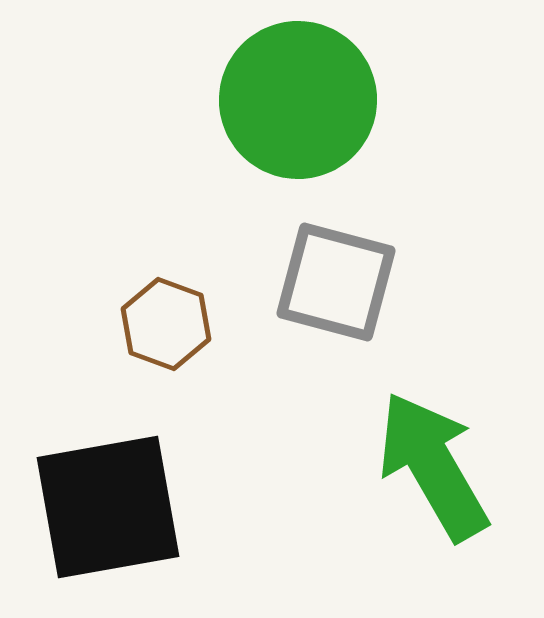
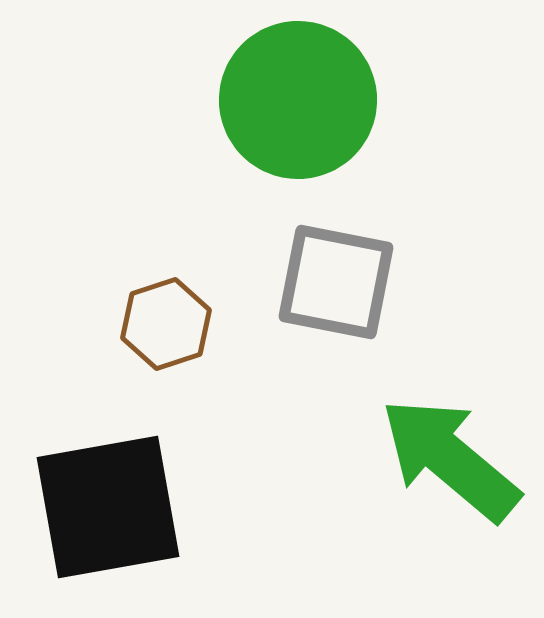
gray square: rotated 4 degrees counterclockwise
brown hexagon: rotated 22 degrees clockwise
green arrow: moved 17 px right, 7 px up; rotated 20 degrees counterclockwise
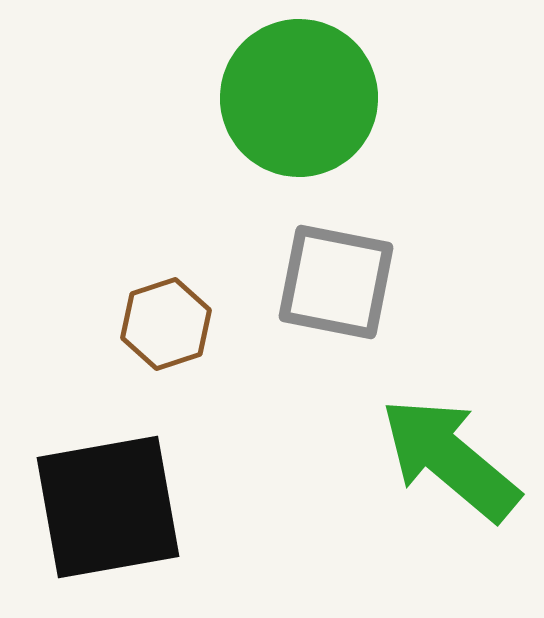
green circle: moved 1 px right, 2 px up
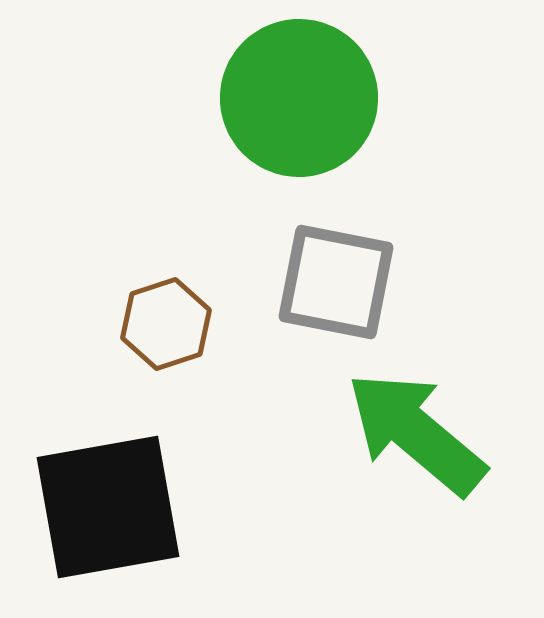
green arrow: moved 34 px left, 26 px up
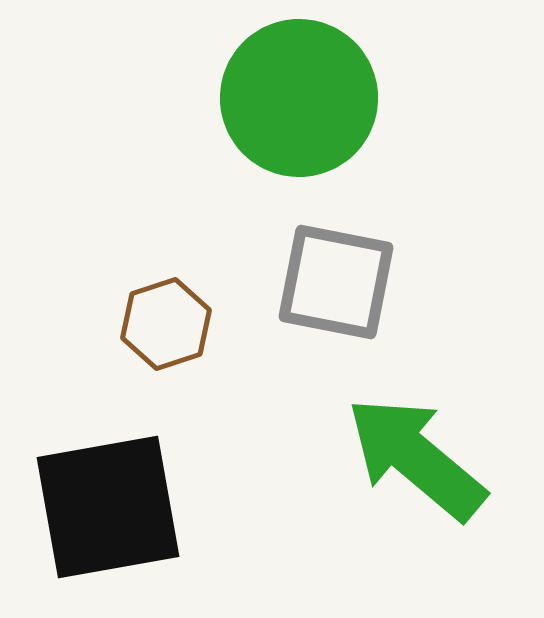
green arrow: moved 25 px down
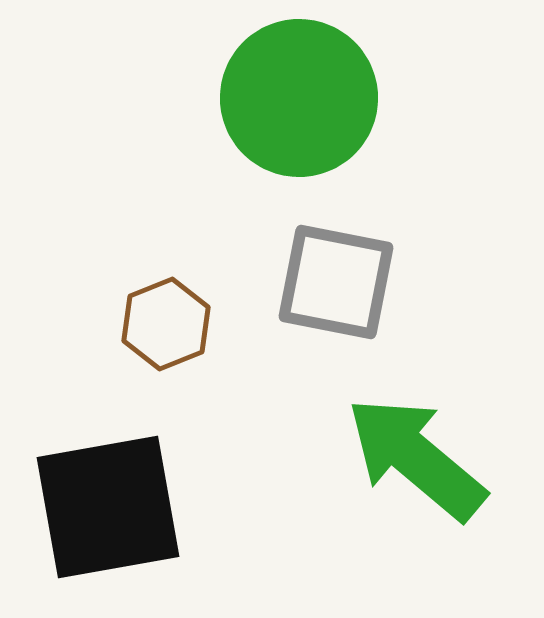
brown hexagon: rotated 4 degrees counterclockwise
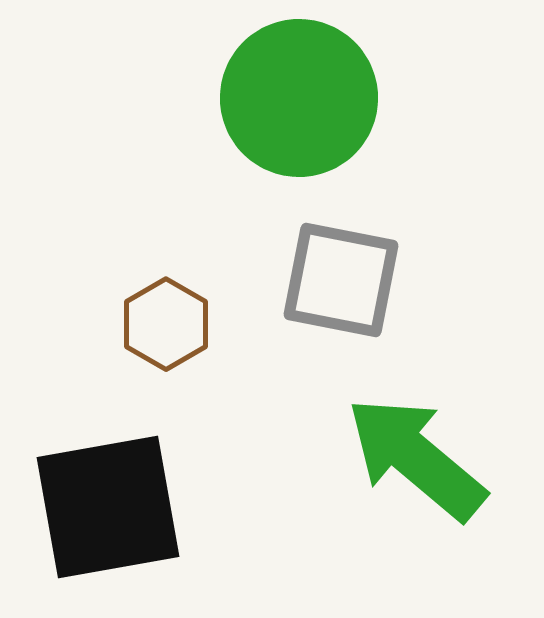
gray square: moved 5 px right, 2 px up
brown hexagon: rotated 8 degrees counterclockwise
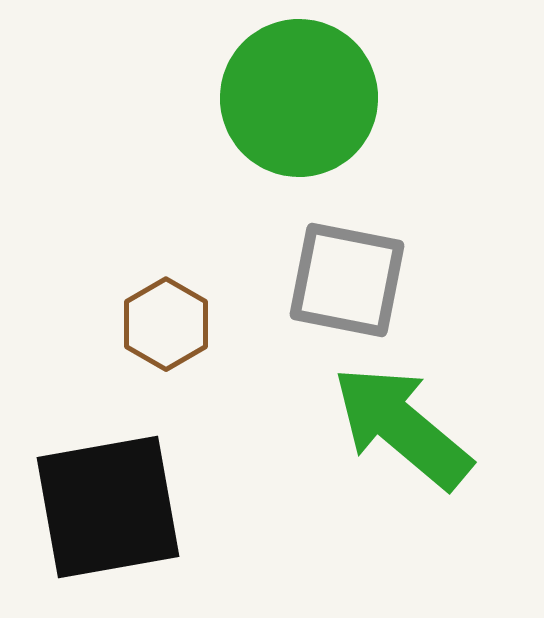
gray square: moved 6 px right
green arrow: moved 14 px left, 31 px up
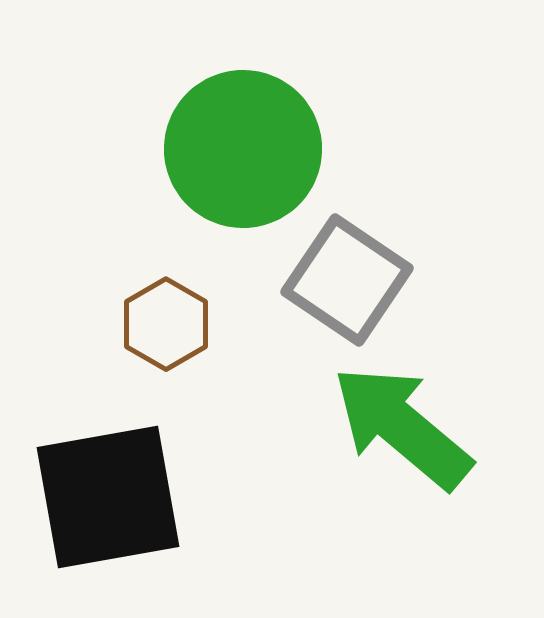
green circle: moved 56 px left, 51 px down
gray square: rotated 23 degrees clockwise
black square: moved 10 px up
